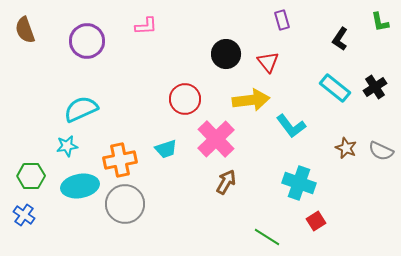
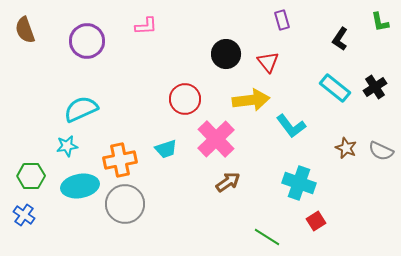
brown arrow: moved 2 px right; rotated 25 degrees clockwise
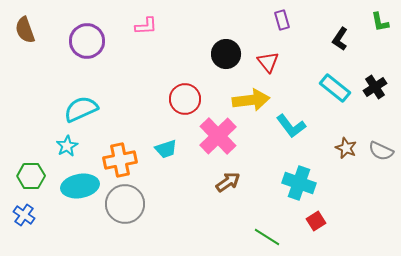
pink cross: moved 2 px right, 3 px up
cyan star: rotated 20 degrees counterclockwise
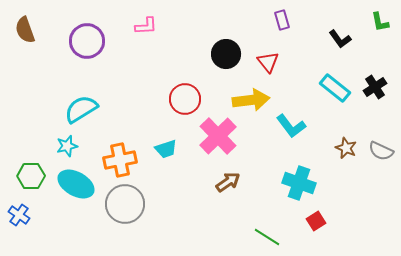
black L-shape: rotated 70 degrees counterclockwise
cyan semicircle: rotated 8 degrees counterclockwise
cyan star: rotated 15 degrees clockwise
cyan ellipse: moved 4 px left, 2 px up; rotated 39 degrees clockwise
blue cross: moved 5 px left
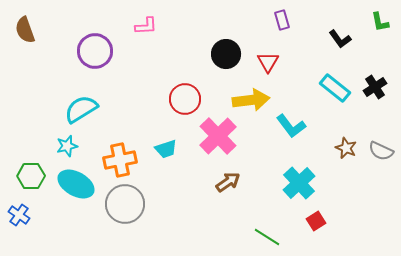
purple circle: moved 8 px right, 10 px down
red triangle: rotated 10 degrees clockwise
cyan cross: rotated 28 degrees clockwise
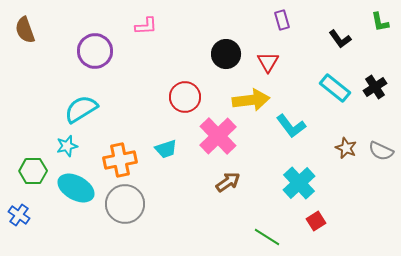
red circle: moved 2 px up
green hexagon: moved 2 px right, 5 px up
cyan ellipse: moved 4 px down
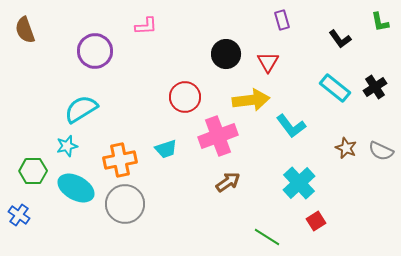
pink cross: rotated 24 degrees clockwise
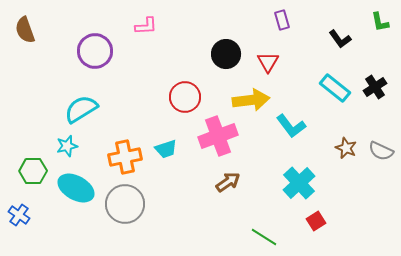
orange cross: moved 5 px right, 3 px up
green line: moved 3 px left
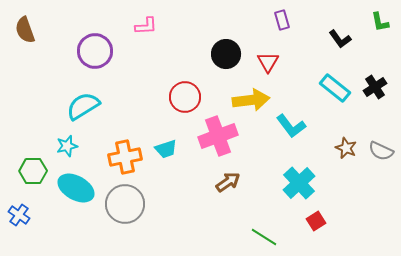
cyan semicircle: moved 2 px right, 3 px up
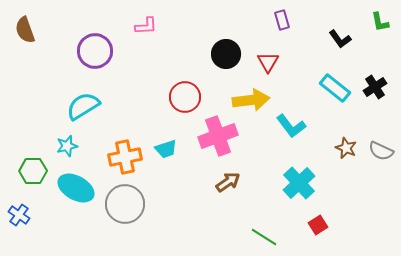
red square: moved 2 px right, 4 px down
